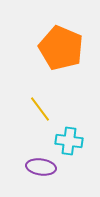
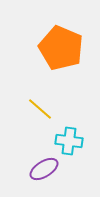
yellow line: rotated 12 degrees counterclockwise
purple ellipse: moved 3 px right, 2 px down; rotated 40 degrees counterclockwise
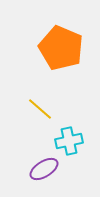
cyan cross: rotated 20 degrees counterclockwise
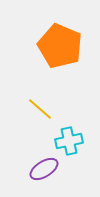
orange pentagon: moved 1 px left, 2 px up
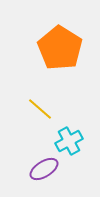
orange pentagon: moved 2 px down; rotated 9 degrees clockwise
cyan cross: rotated 16 degrees counterclockwise
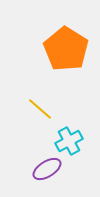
orange pentagon: moved 6 px right, 1 px down
purple ellipse: moved 3 px right
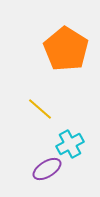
cyan cross: moved 1 px right, 3 px down
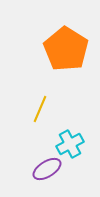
yellow line: rotated 72 degrees clockwise
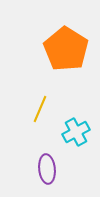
cyan cross: moved 6 px right, 12 px up
purple ellipse: rotated 64 degrees counterclockwise
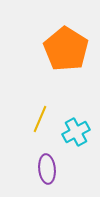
yellow line: moved 10 px down
